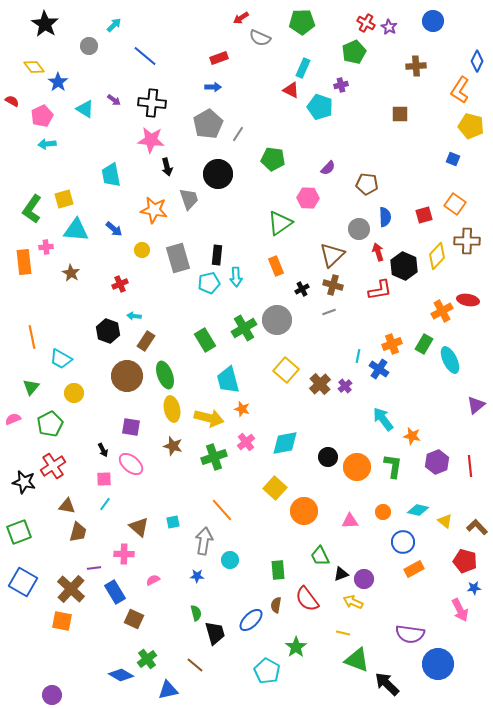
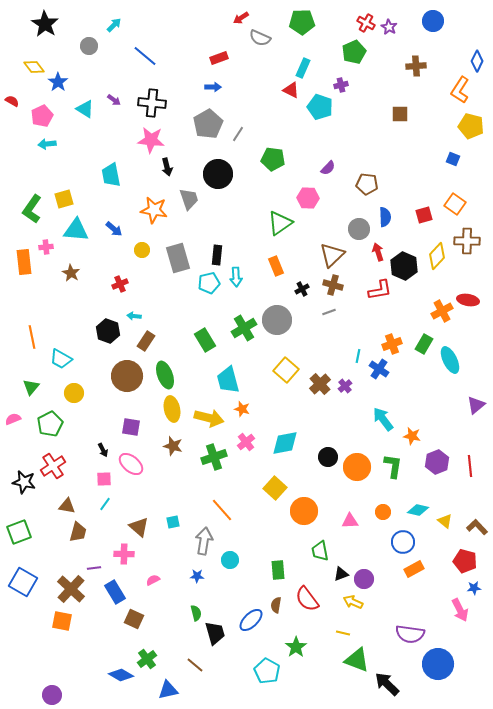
green trapezoid at (320, 556): moved 5 px up; rotated 15 degrees clockwise
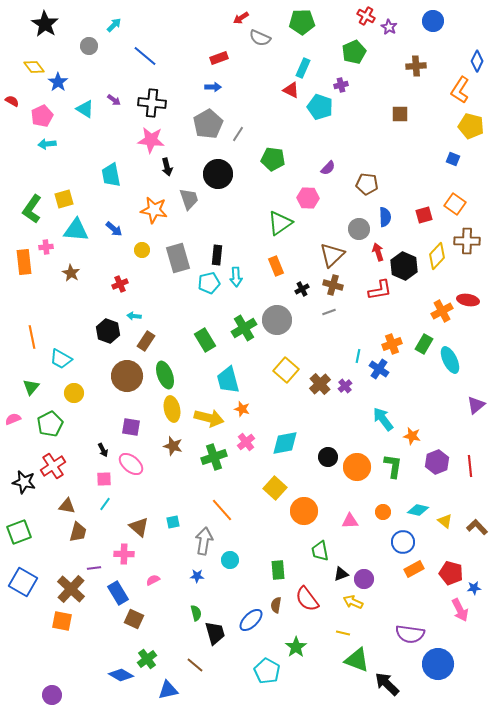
red cross at (366, 23): moved 7 px up
red pentagon at (465, 561): moved 14 px left, 12 px down
blue rectangle at (115, 592): moved 3 px right, 1 px down
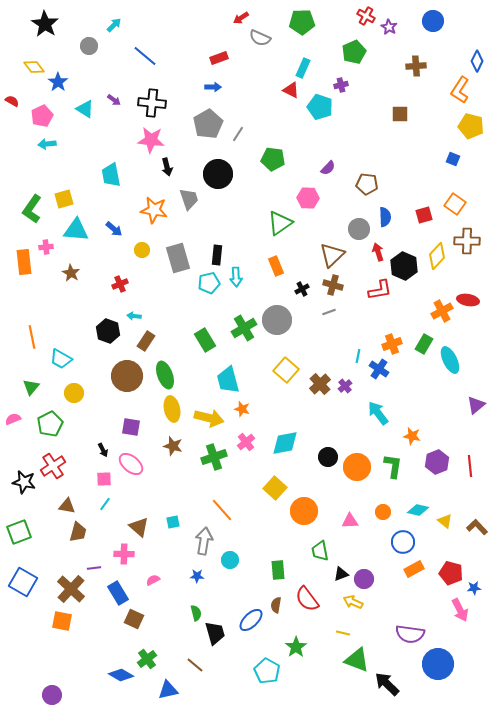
cyan arrow at (383, 419): moved 5 px left, 6 px up
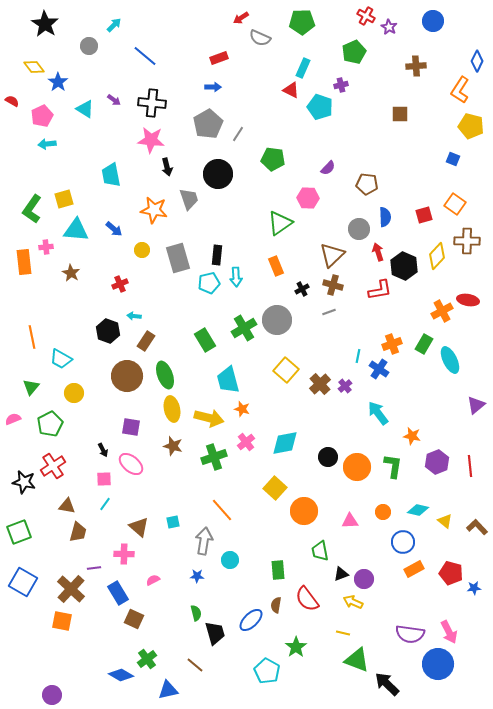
pink arrow at (460, 610): moved 11 px left, 22 px down
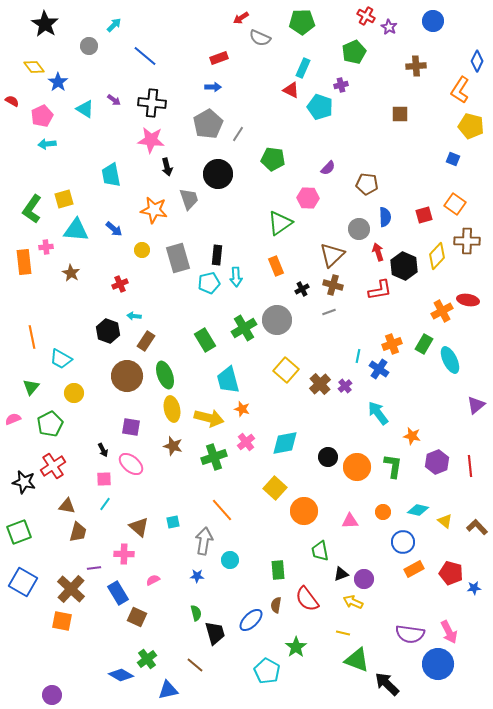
brown square at (134, 619): moved 3 px right, 2 px up
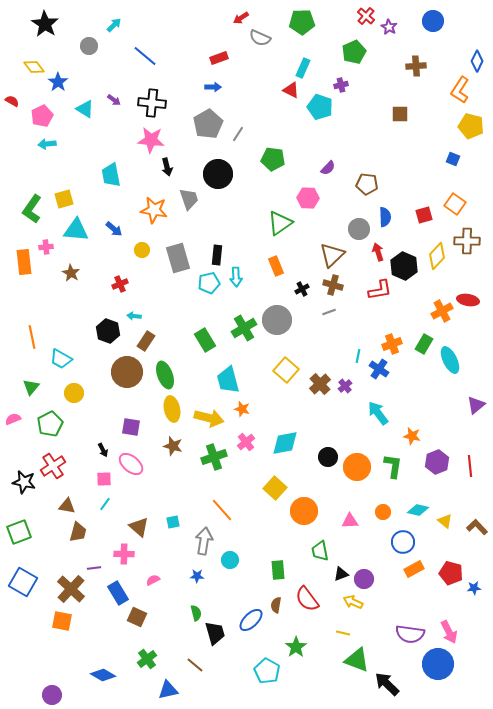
red cross at (366, 16): rotated 12 degrees clockwise
brown circle at (127, 376): moved 4 px up
blue diamond at (121, 675): moved 18 px left
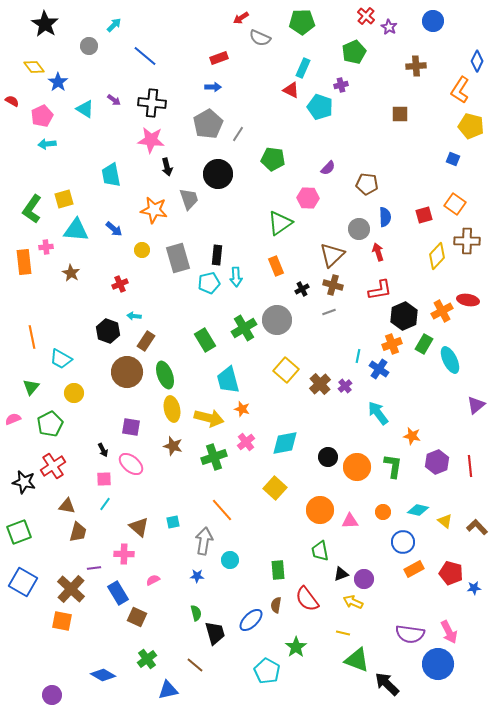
black hexagon at (404, 266): moved 50 px down; rotated 12 degrees clockwise
orange circle at (304, 511): moved 16 px right, 1 px up
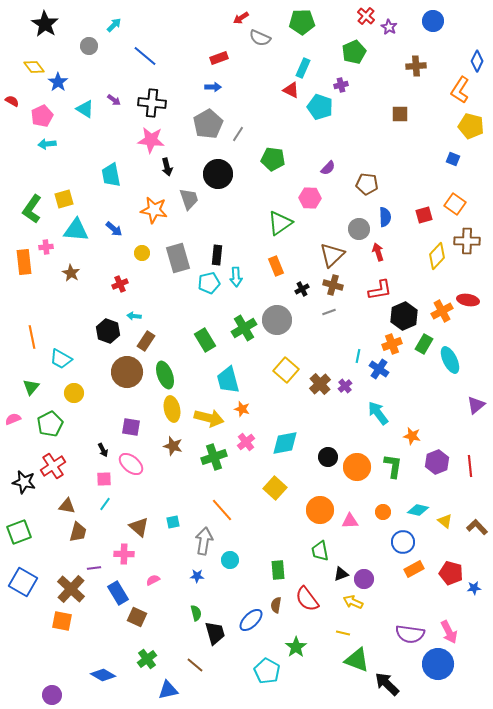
pink hexagon at (308, 198): moved 2 px right
yellow circle at (142, 250): moved 3 px down
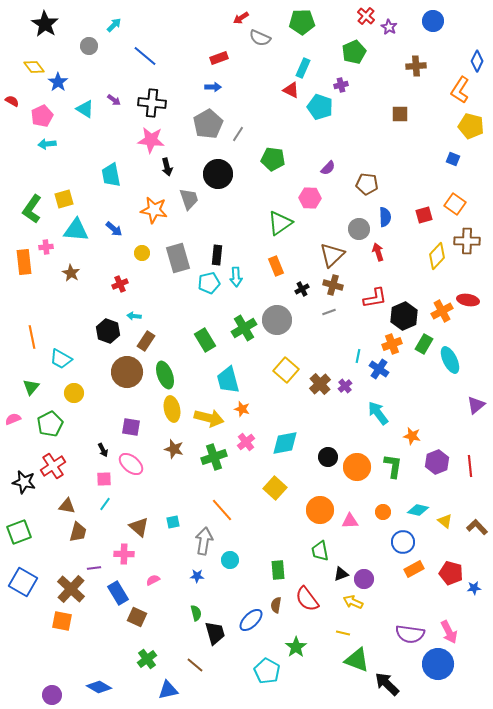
red L-shape at (380, 290): moved 5 px left, 8 px down
brown star at (173, 446): moved 1 px right, 3 px down
blue diamond at (103, 675): moved 4 px left, 12 px down
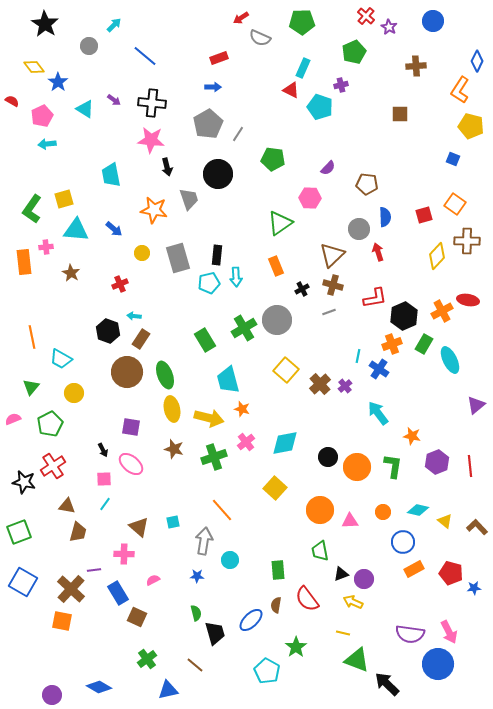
brown rectangle at (146, 341): moved 5 px left, 2 px up
purple line at (94, 568): moved 2 px down
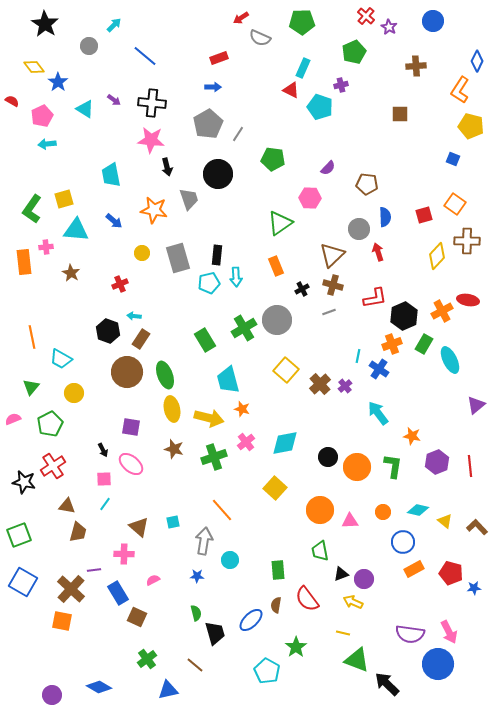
blue arrow at (114, 229): moved 8 px up
green square at (19, 532): moved 3 px down
